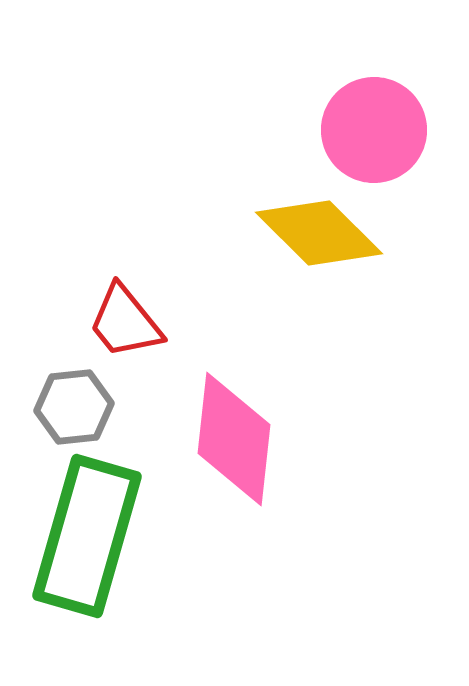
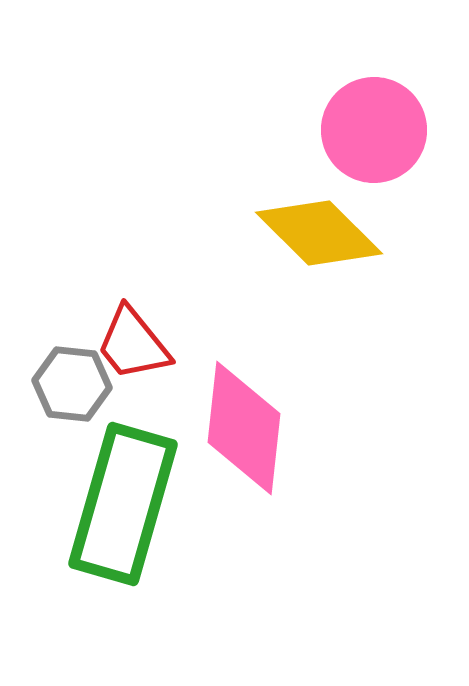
red trapezoid: moved 8 px right, 22 px down
gray hexagon: moved 2 px left, 23 px up; rotated 12 degrees clockwise
pink diamond: moved 10 px right, 11 px up
green rectangle: moved 36 px right, 32 px up
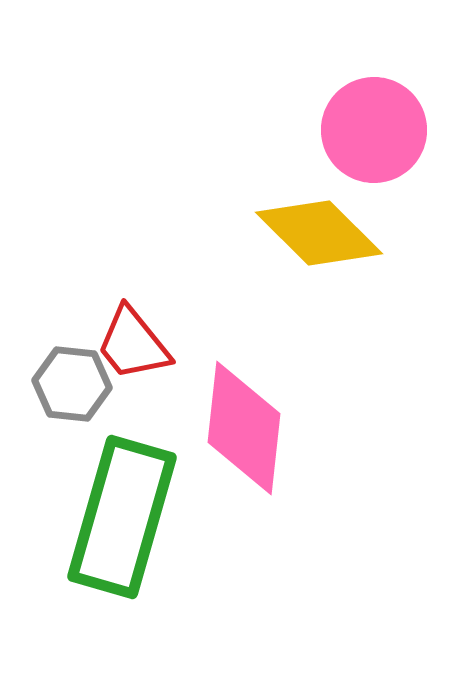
green rectangle: moved 1 px left, 13 px down
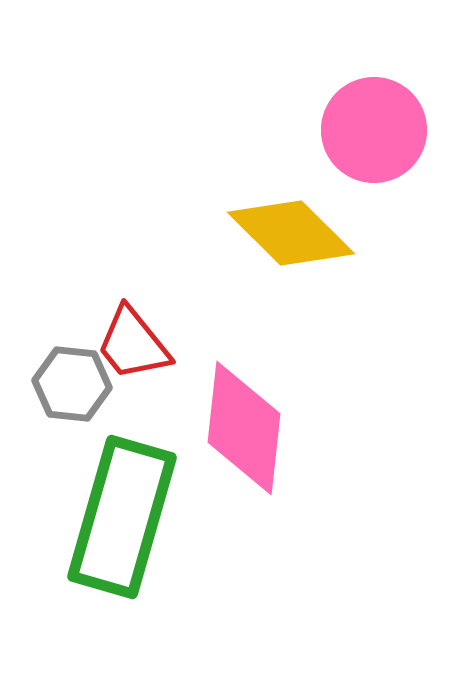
yellow diamond: moved 28 px left
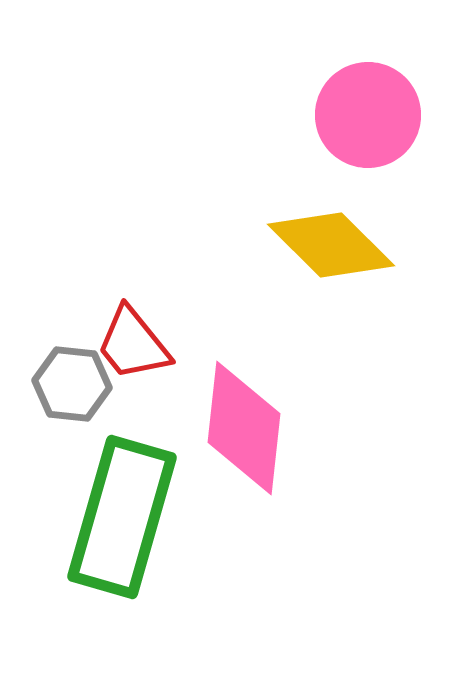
pink circle: moved 6 px left, 15 px up
yellow diamond: moved 40 px right, 12 px down
